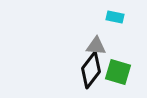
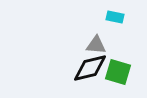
gray triangle: moved 1 px up
black diamond: moved 1 px left, 2 px up; rotated 39 degrees clockwise
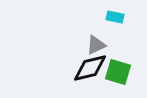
gray triangle: rotated 30 degrees counterclockwise
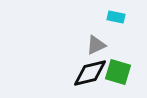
cyan rectangle: moved 1 px right
black diamond: moved 5 px down
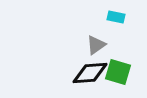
gray triangle: rotated 10 degrees counterclockwise
black diamond: rotated 9 degrees clockwise
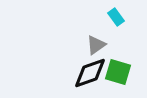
cyan rectangle: rotated 42 degrees clockwise
black diamond: rotated 15 degrees counterclockwise
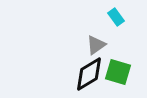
black diamond: moved 1 px left, 1 px down; rotated 12 degrees counterclockwise
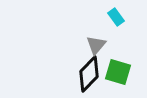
gray triangle: rotated 15 degrees counterclockwise
black diamond: rotated 15 degrees counterclockwise
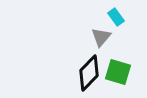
gray triangle: moved 5 px right, 8 px up
black diamond: moved 1 px up
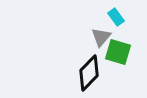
green square: moved 20 px up
